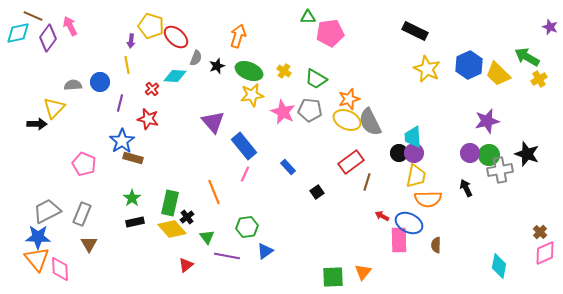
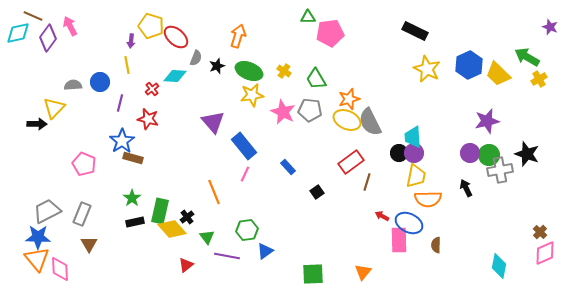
green trapezoid at (316, 79): rotated 30 degrees clockwise
green rectangle at (170, 203): moved 10 px left, 8 px down
green hexagon at (247, 227): moved 3 px down
green square at (333, 277): moved 20 px left, 3 px up
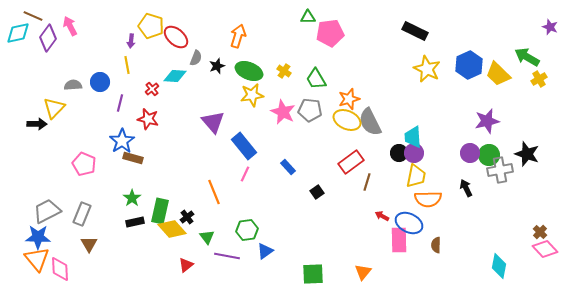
pink diamond at (545, 253): moved 4 px up; rotated 70 degrees clockwise
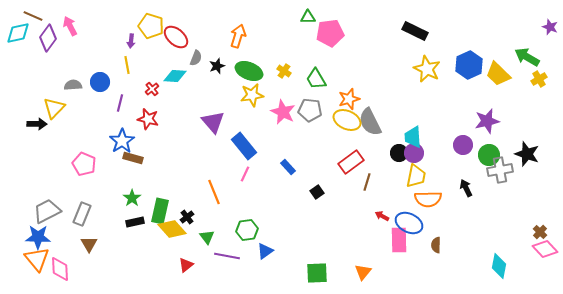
purple circle at (470, 153): moved 7 px left, 8 px up
green square at (313, 274): moved 4 px right, 1 px up
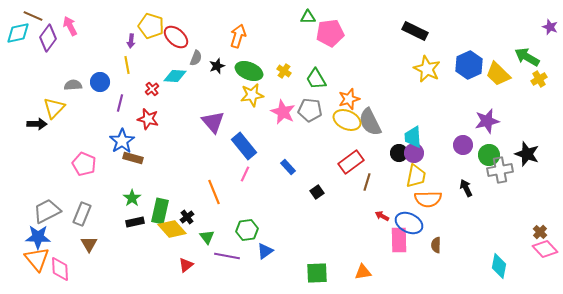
orange triangle at (363, 272): rotated 42 degrees clockwise
